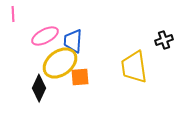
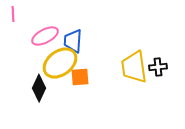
black cross: moved 6 px left, 27 px down; rotated 12 degrees clockwise
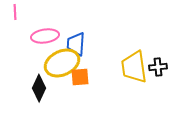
pink line: moved 2 px right, 2 px up
pink ellipse: rotated 20 degrees clockwise
blue trapezoid: moved 3 px right, 3 px down
yellow ellipse: moved 2 px right; rotated 12 degrees clockwise
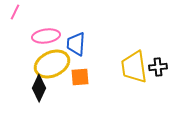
pink line: rotated 28 degrees clockwise
pink ellipse: moved 1 px right
yellow ellipse: moved 10 px left, 1 px down
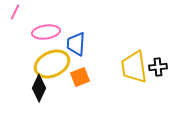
pink ellipse: moved 4 px up
orange square: rotated 18 degrees counterclockwise
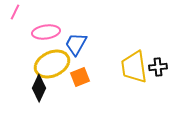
blue trapezoid: rotated 25 degrees clockwise
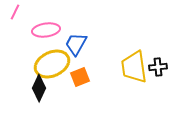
pink ellipse: moved 2 px up
